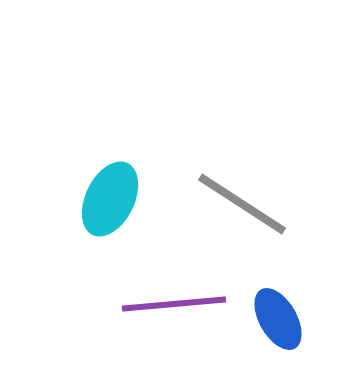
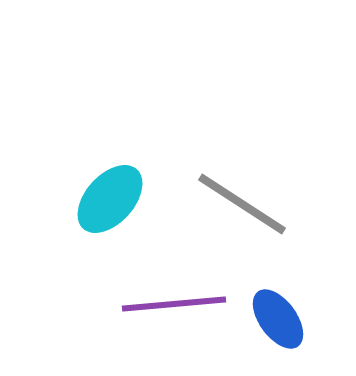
cyan ellipse: rotated 16 degrees clockwise
blue ellipse: rotated 6 degrees counterclockwise
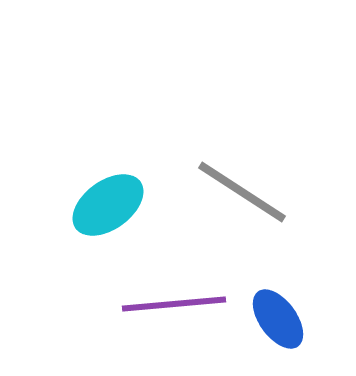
cyan ellipse: moved 2 px left, 6 px down; rotated 12 degrees clockwise
gray line: moved 12 px up
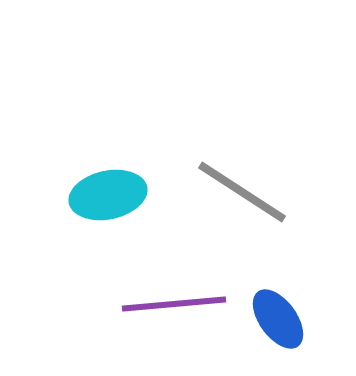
cyan ellipse: moved 10 px up; rotated 24 degrees clockwise
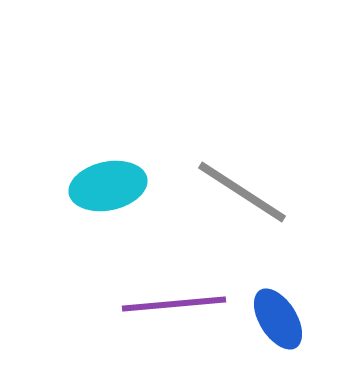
cyan ellipse: moved 9 px up
blue ellipse: rotated 4 degrees clockwise
